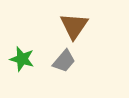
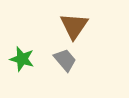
gray trapezoid: moved 1 px right, 1 px up; rotated 80 degrees counterclockwise
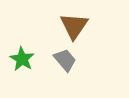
green star: rotated 15 degrees clockwise
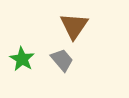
gray trapezoid: moved 3 px left
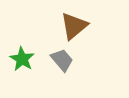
brown triangle: rotated 16 degrees clockwise
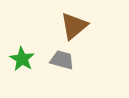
gray trapezoid: rotated 35 degrees counterclockwise
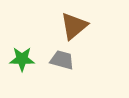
green star: rotated 30 degrees counterclockwise
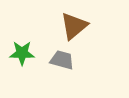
green star: moved 6 px up
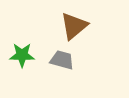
green star: moved 2 px down
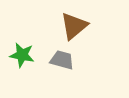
green star: rotated 10 degrees clockwise
